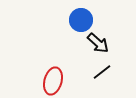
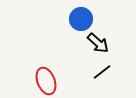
blue circle: moved 1 px up
red ellipse: moved 7 px left; rotated 36 degrees counterclockwise
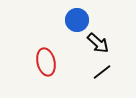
blue circle: moved 4 px left, 1 px down
red ellipse: moved 19 px up; rotated 8 degrees clockwise
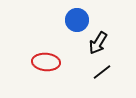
black arrow: rotated 80 degrees clockwise
red ellipse: rotated 72 degrees counterclockwise
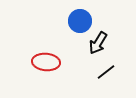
blue circle: moved 3 px right, 1 px down
black line: moved 4 px right
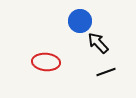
black arrow: rotated 105 degrees clockwise
black line: rotated 18 degrees clockwise
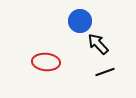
black arrow: moved 1 px down
black line: moved 1 px left
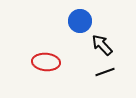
black arrow: moved 4 px right, 1 px down
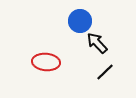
black arrow: moved 5 px left, 2 px up
black line: rotated 24 degrees counterclockwise
